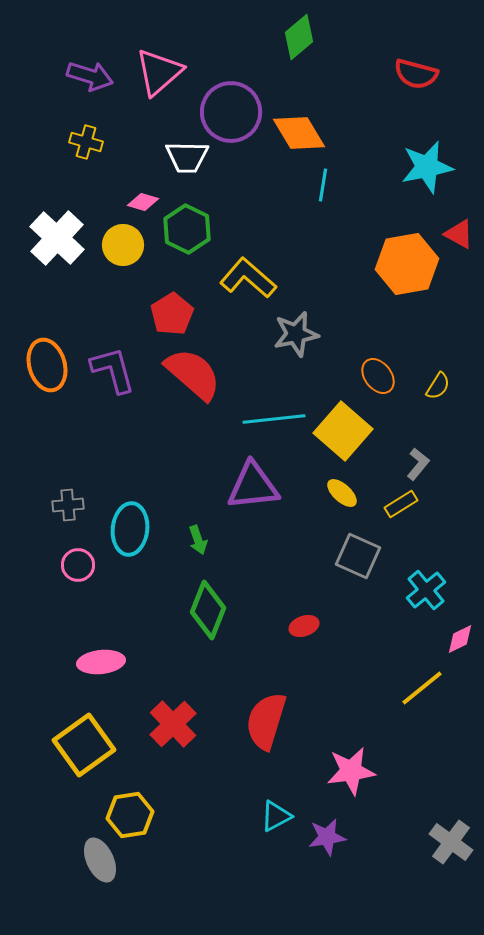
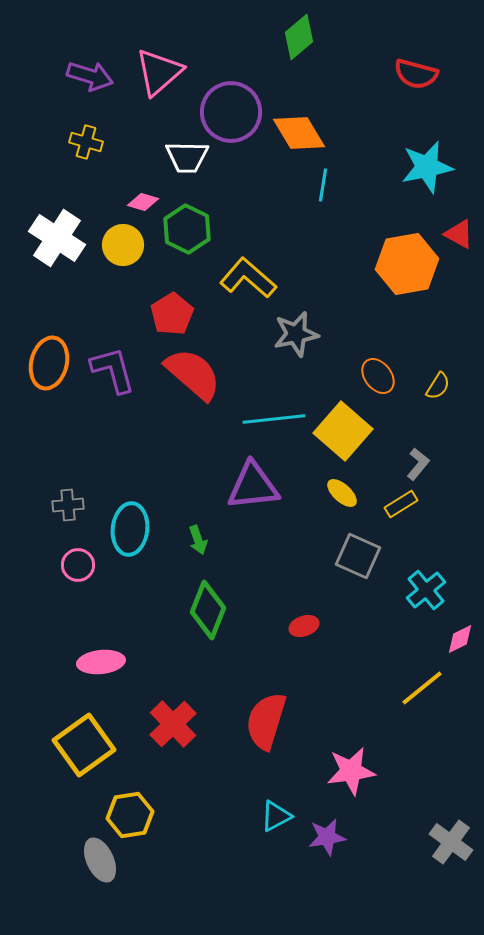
white cross at (57, 238): rotated 10 degrees counterclockwise
orange ellipse at (47, 365): moved 2 px right, 2 px up; rotated 30 degrees clockwise
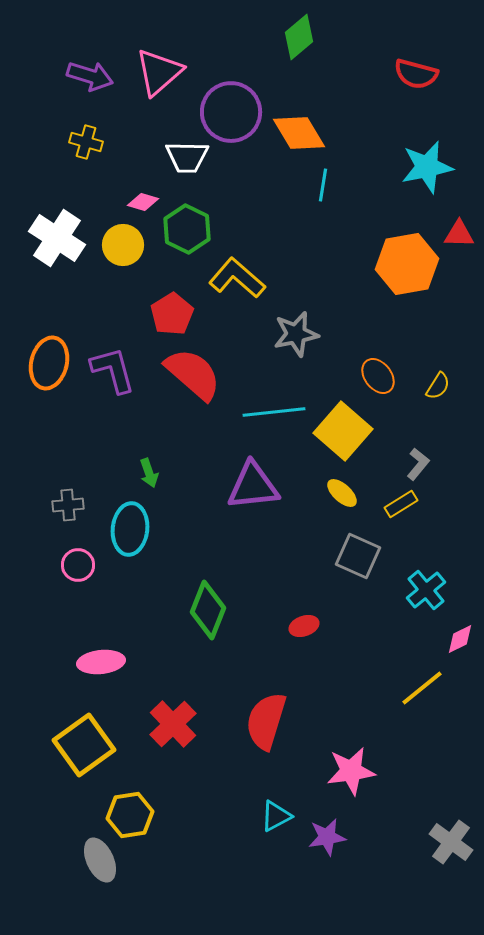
red triangle at (459, 234): rotated 28 degrees counterclockwise
yellow L-shape at (248, 278): moved 11 px left
cyan line at (274, 419): moved 7 px up
green arrow at (198, 540): moved 49 px left, 67 px up
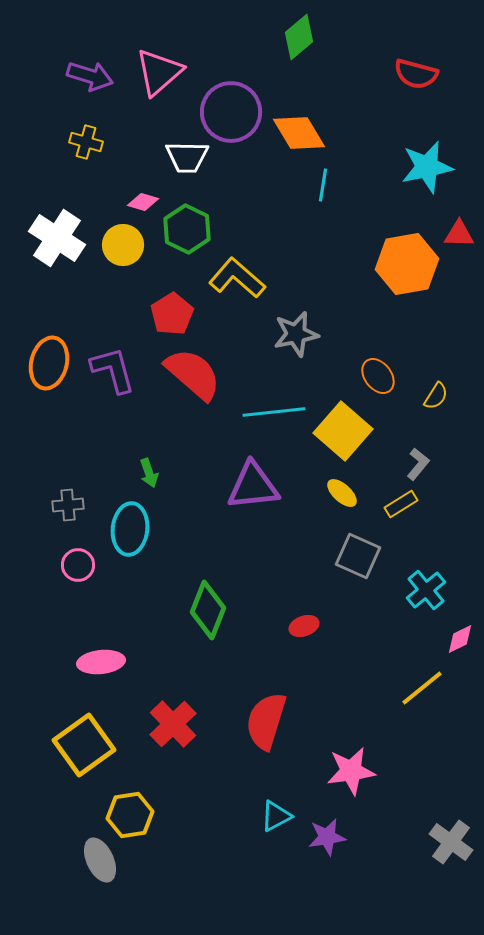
yellow semicircle at (438, 386): moved 2 px left, 10 px down
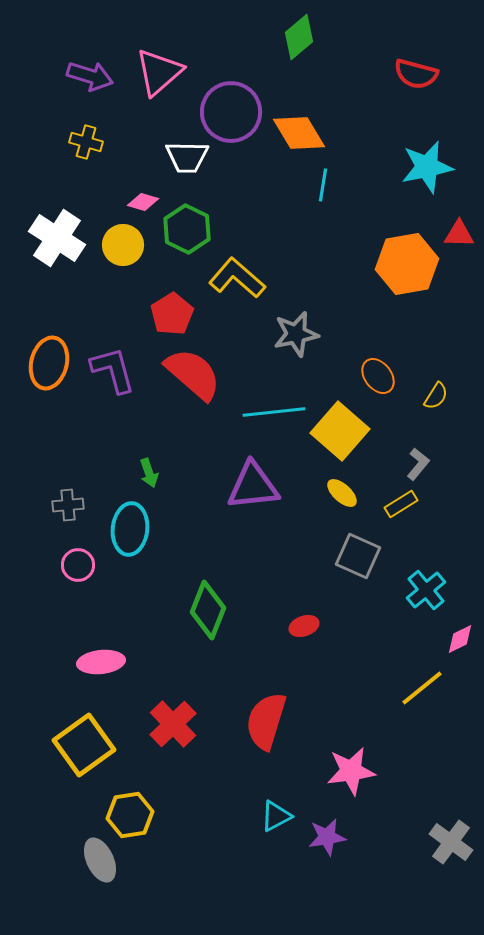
yellow square at (343, 431): moved 3 px left
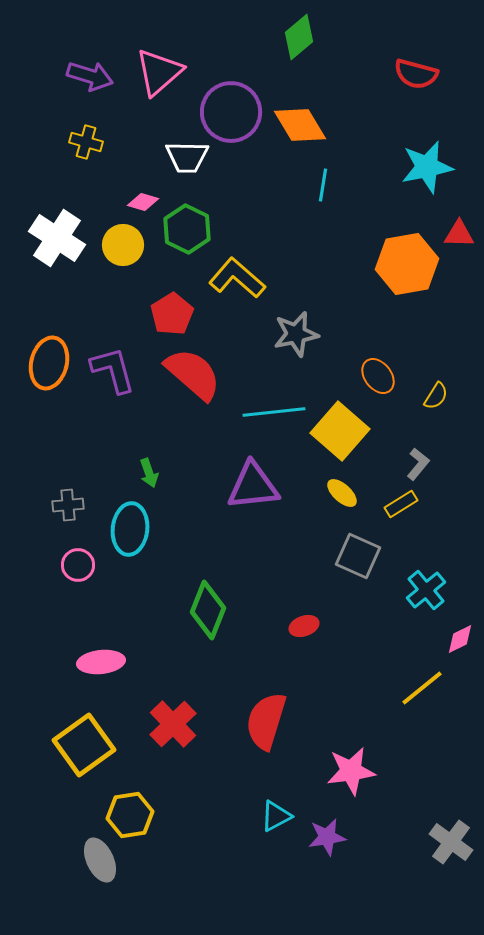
orange diamond at (299, 133): moved 1 px right, 8 px up
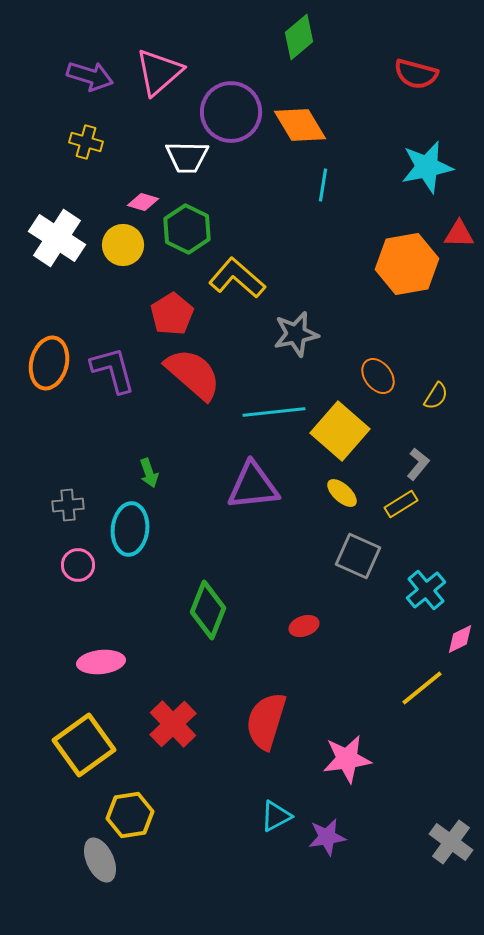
pink star at (351, 771): moved 4 px left, 12 px up
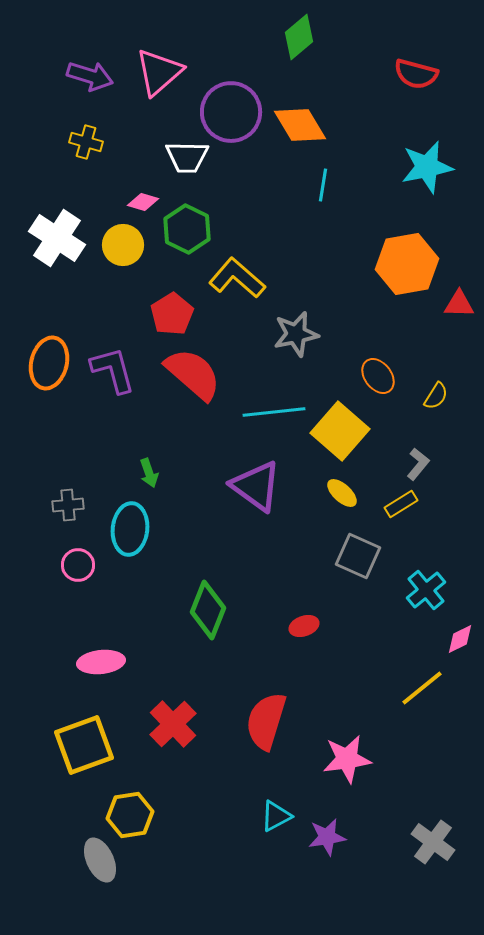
red triangle at (459, 234): moved 70 px down
purple triangle at (253, 486): moved 3 px right; rotated 42 degrees clockwise
yellow square at (84, 745): rotated 16 degrees clockwise
gray cross at (451, 842): moved 18 px left
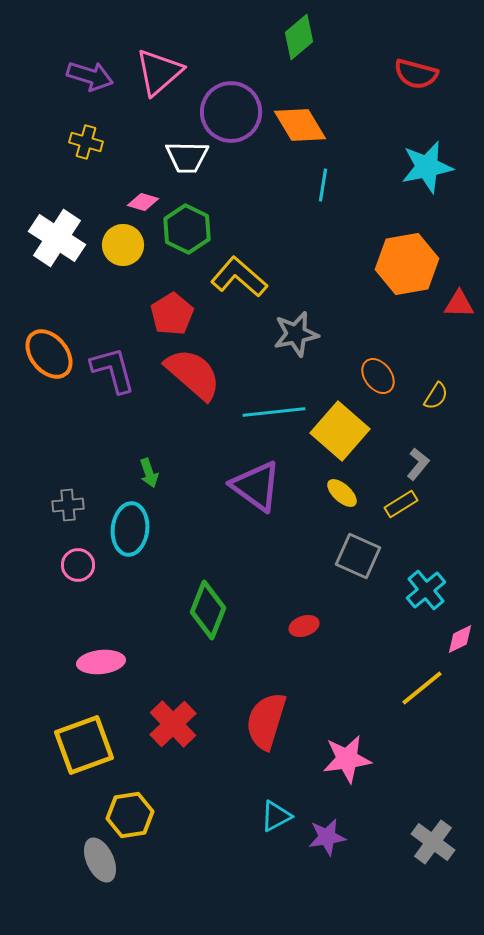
yellow L-shape at (237, 278): moved 2 px right, 1 px up
orange ellipse at (49, 363): moved 9 px up; rotated 54 degrees counterclockwise
